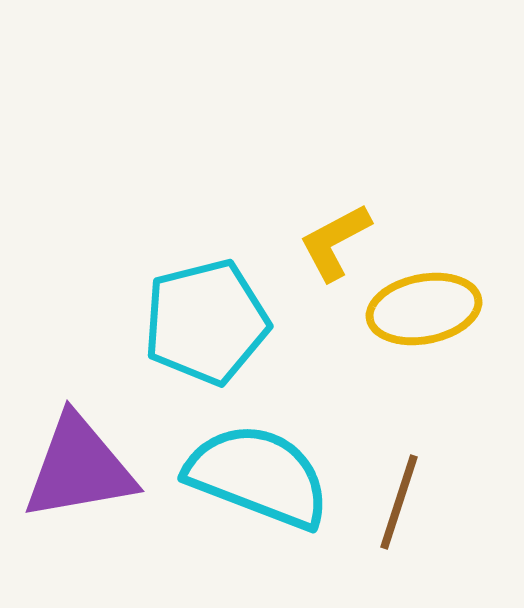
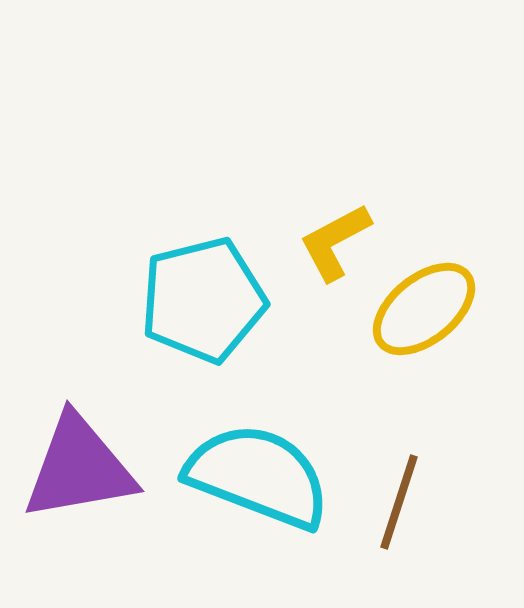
yellow ellipse: rotated 28 degrees counterclockwise
cyan pentagon: moved 3 px left, 22 px up
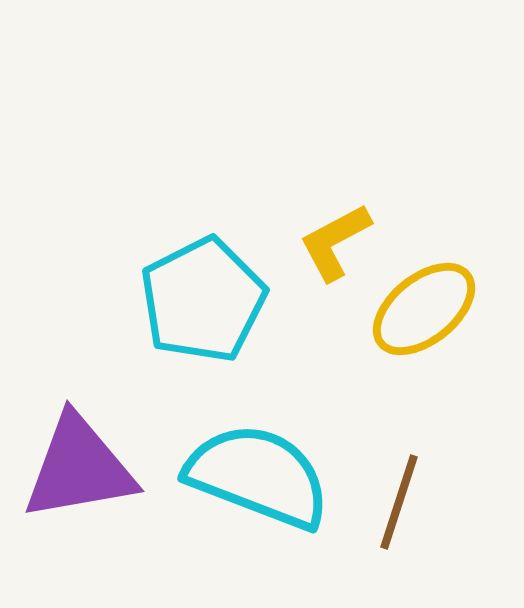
cyan pentagon: rotated 13 degrees counterclockwise
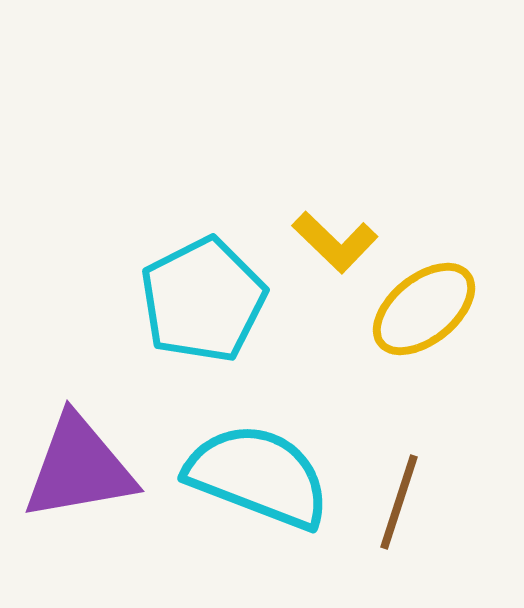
yellow L-shape: rotated 108 degrees counterclockwise
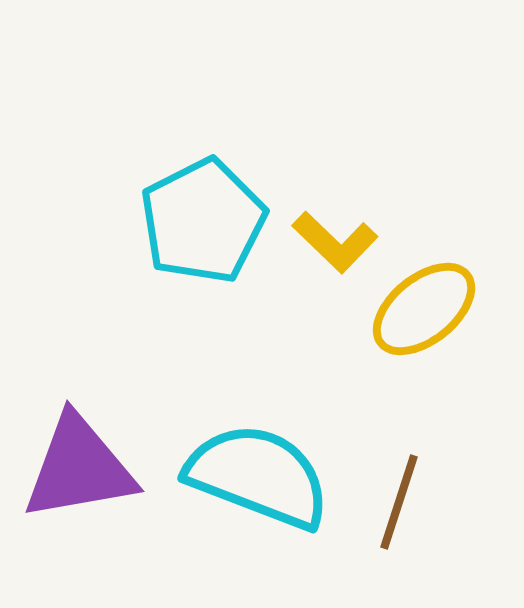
cyan pentagon: moved 79 px up
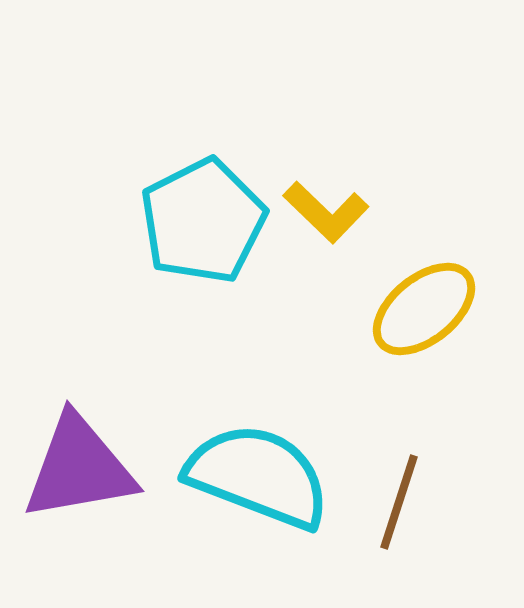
yellow L-shape: moved 9 px left, 30 px up
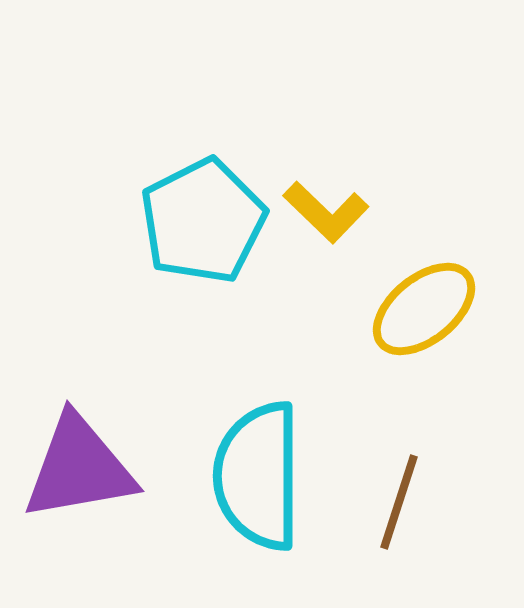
cyan semicircle: rotated 111 degrees counterclockwise
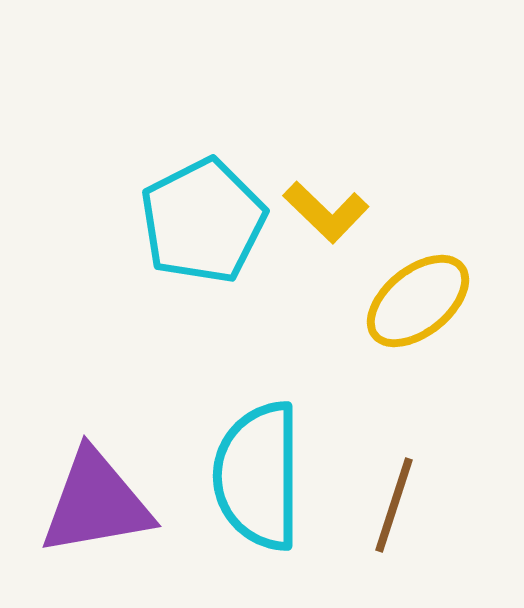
yellow ellipse: moved 6 px left, 8 px up
purple triangle: moved 17 px right, 35 px down
brown line: moved 5 px left, 3 px down
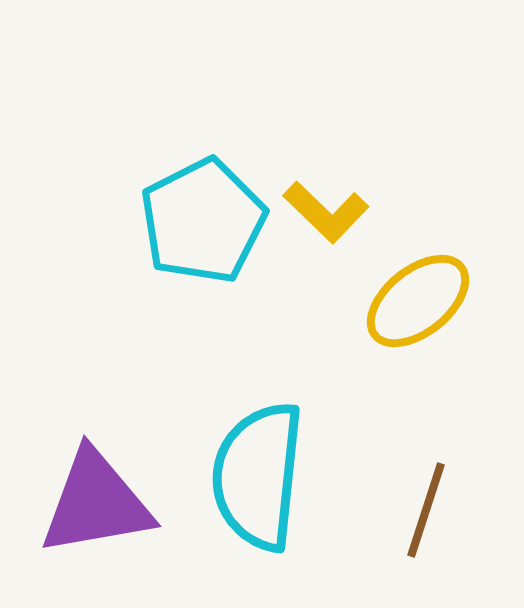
cyan semicircle: rotated 6 degrees clockwise
brown line: moved 32 px right, 5 px down
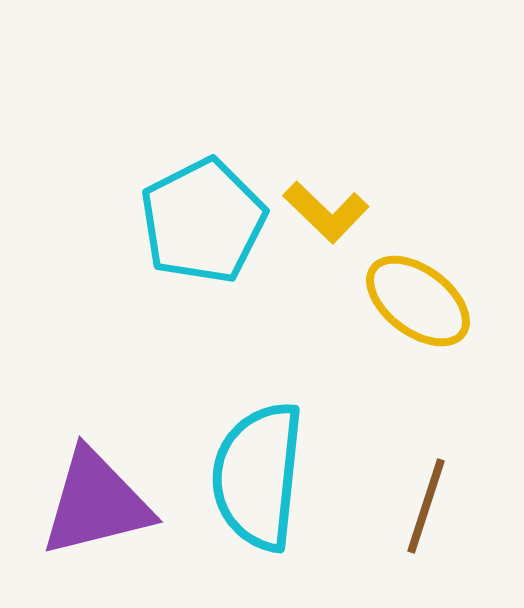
yellow ellipse: rotated 76 degrees clockwise
purple triangle: rotated 4 degrees counterclockwise
brown line: moved 4 px up
